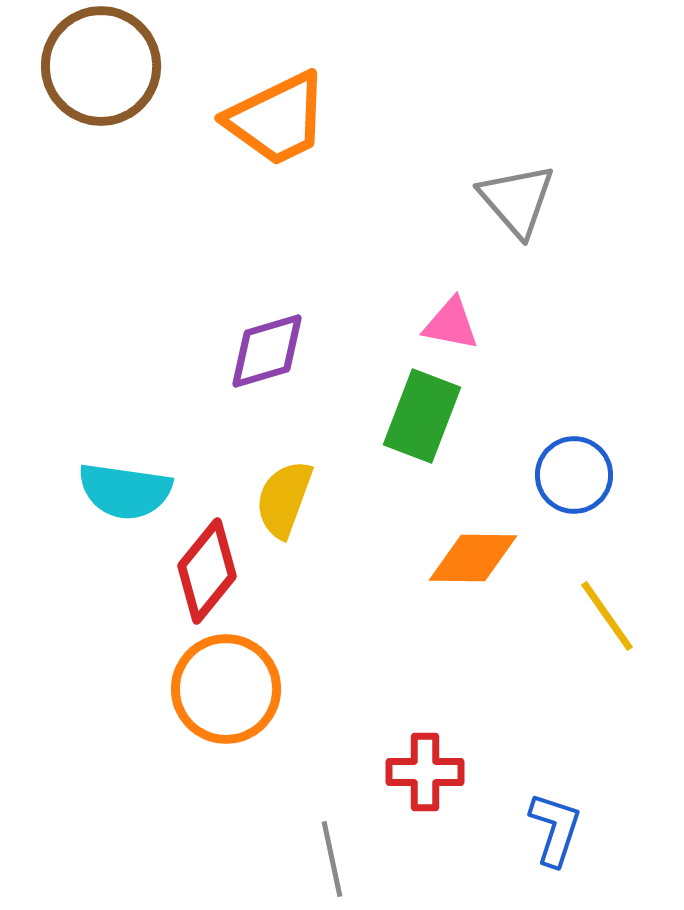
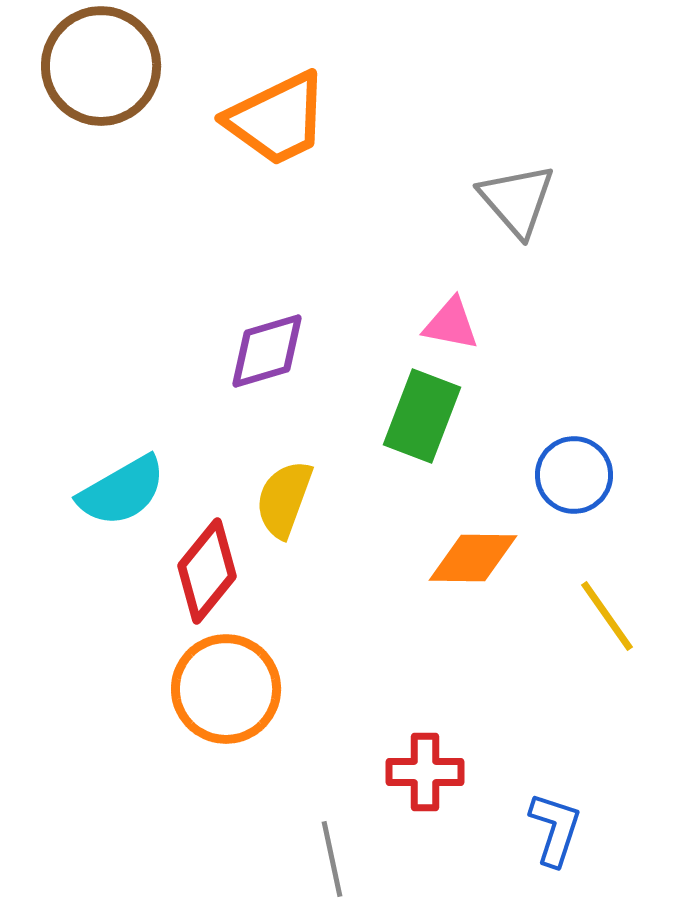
cyan semicircle: moved 3 px left; rotated 38 degrees counterclockwise
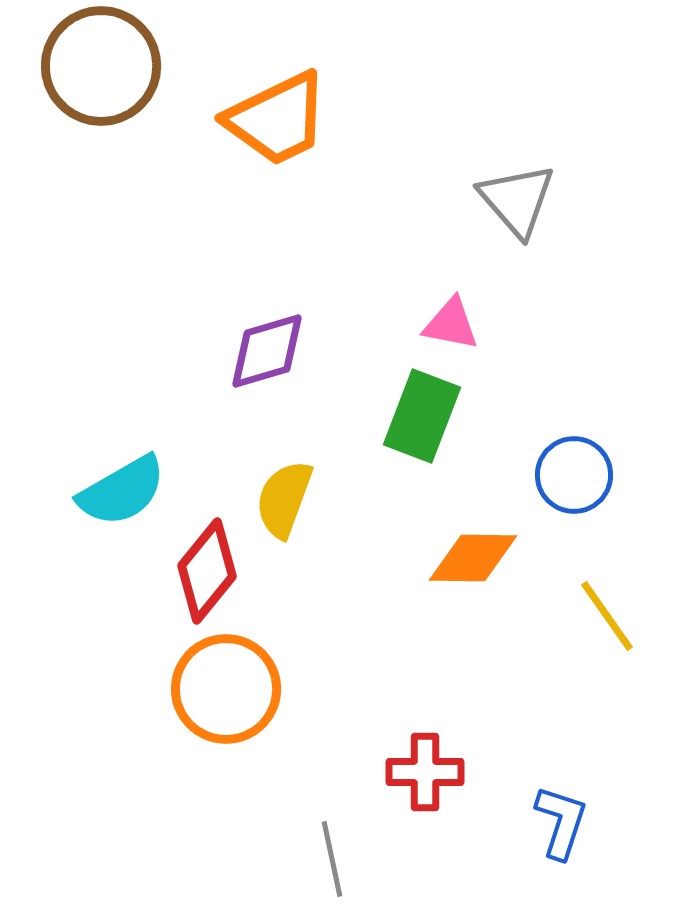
blue L-shape: moved 6 px right, 7 px up
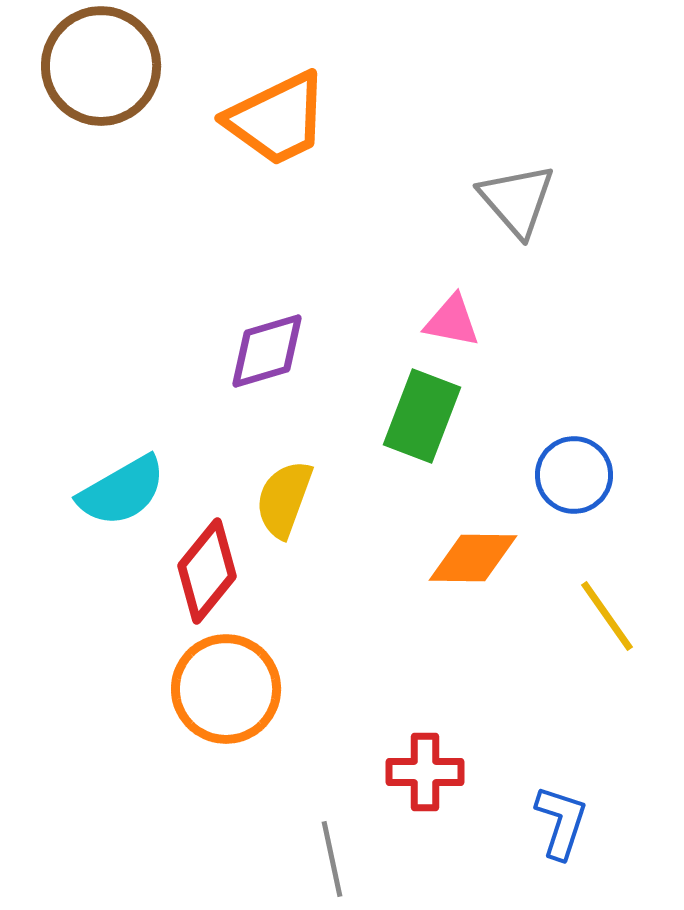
pink triangle: moved 1 px right, 3 px up
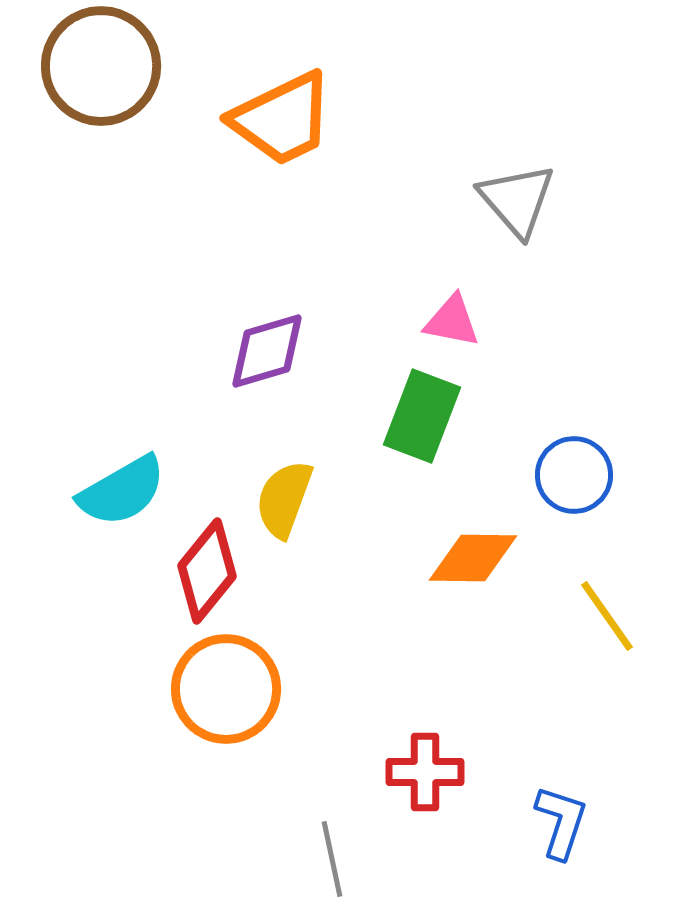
orange trapezoid: moved 5 px right
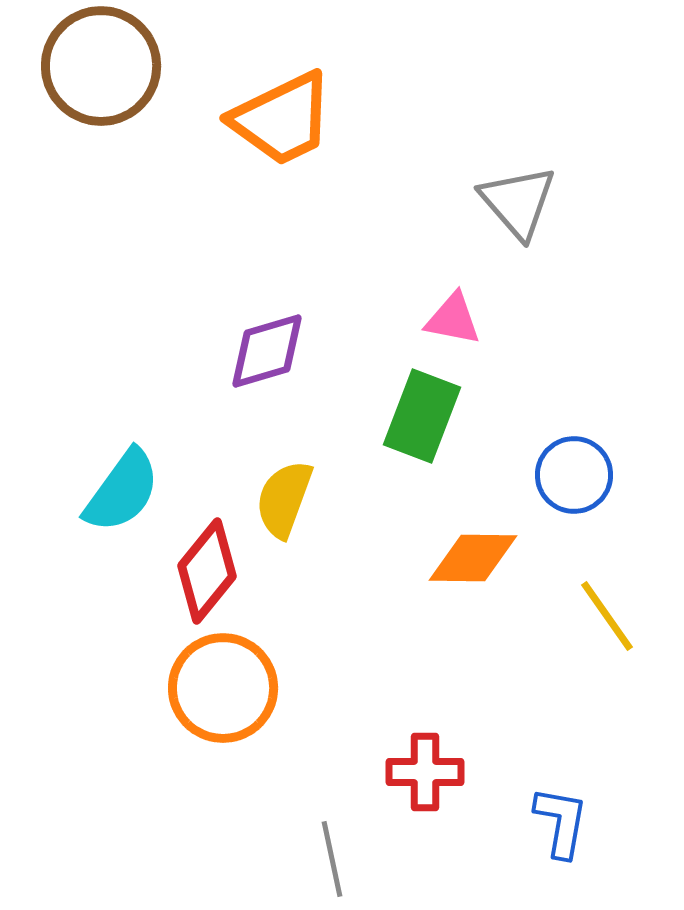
gray triangle: moved 1 px right, 2 px down
pink triangle: moved 1 px right, 2 px up
cyan semicircle: rotated 24 degrees counterclockwise
orange circle: moved 3 px left, 1 px up
blue L-shape: rotated 8 degrees counterclockwise
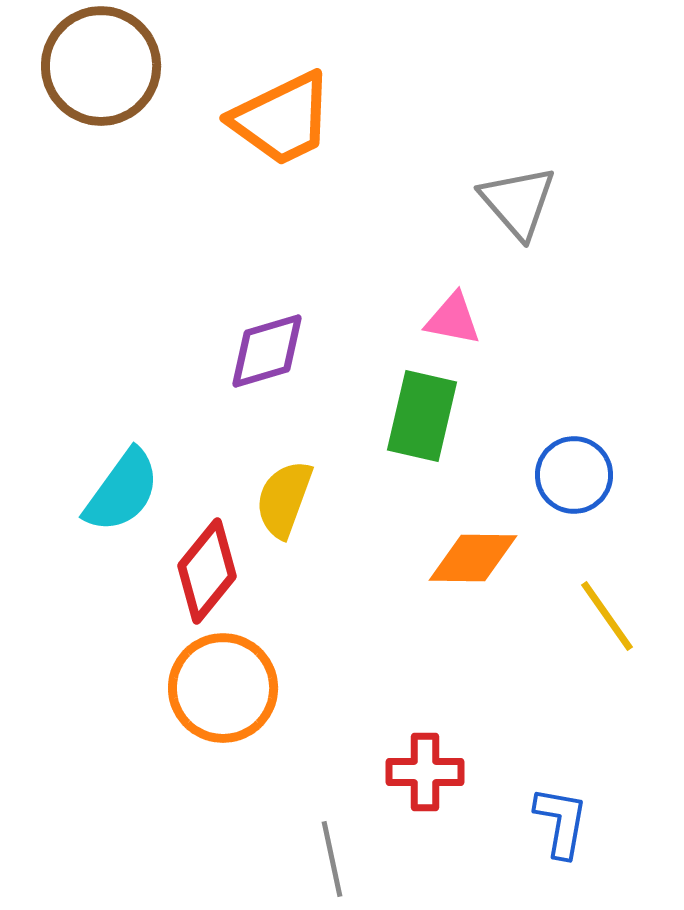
green rectangle: rotated 8 degrees counterclockwise
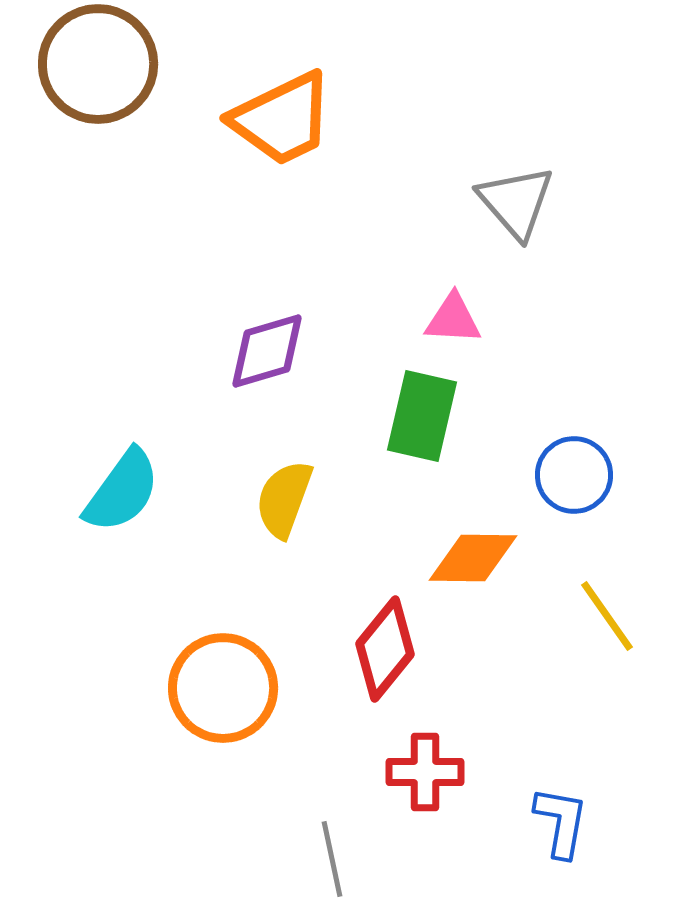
brown circle: moved 3 px left, 2 px up
gray triangle: moved 2 px left
pink triangle: rotated 8 degrees counterclockwise
red diamond: moved 178 px right, 78 px down
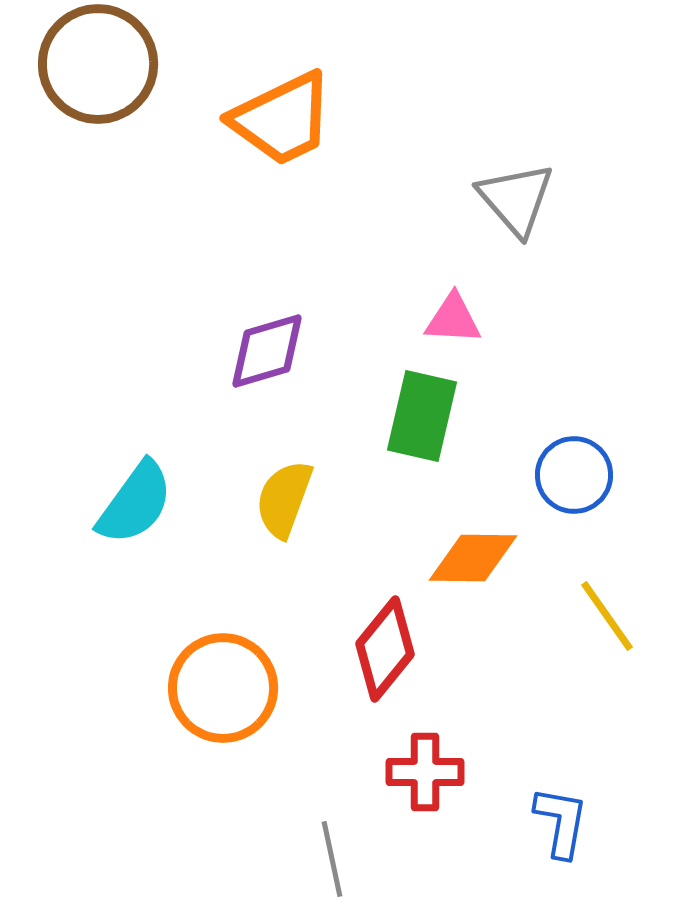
gray triangle: moved 3 px up
cyan semicircle: moved 13 px right, 12 px down
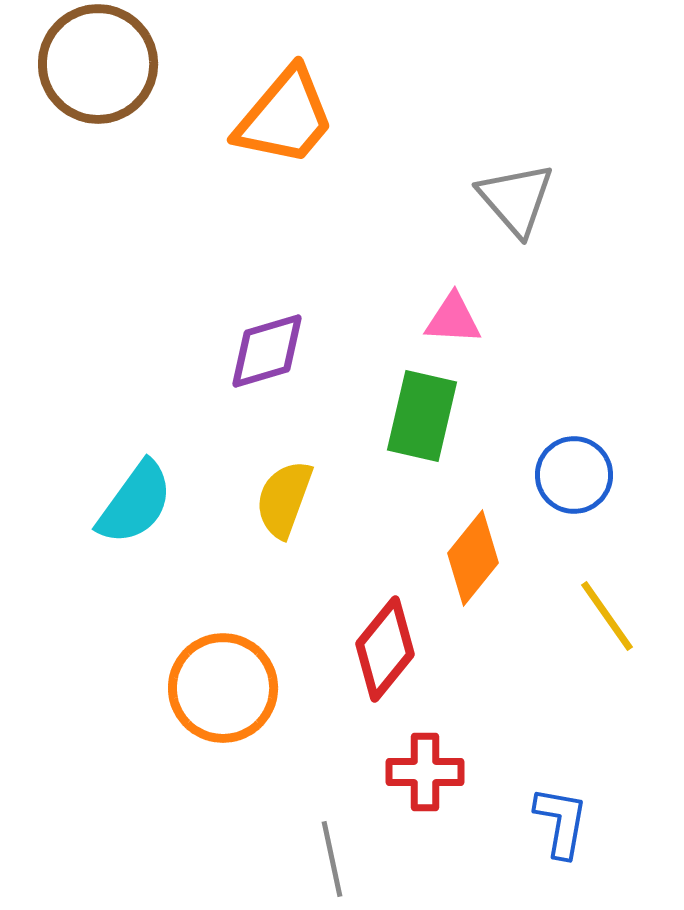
orange trapezoid: moved 3 px right, 2 px up; rotated 24 degrees counterclockwise
orange diamond: rotated 52 degrees counterclockwise
